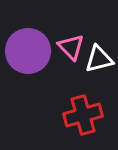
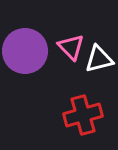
purple circle: moved 3 px left
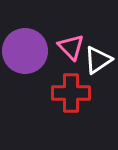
white triangle: moved 1 px left, 1 px down; rotated 20 degrees counterclockwise
red cross: moved 12 px left, 22 px up; rotated 15 degrees clockwise
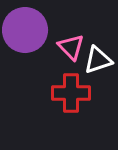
purple circle: moved 21 px up
white triangle: rotated 16 degrees clockwise
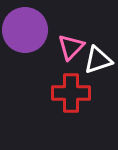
pink triangle: rotated 28 degrees clockwise
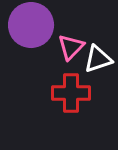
purple circle: moved 6 px right, 5 px up
white triangle: moved 1 px up
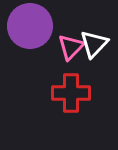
purple circle: moved 1 px left, 1 px down
white triangle: moved 4 px left, 15 px up; rotated 28 degrees counterclockwise
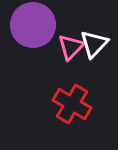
purple circle: moved 3 px right, 1 px up
red cross: moved 1 px right, 11 px down; rotated 30 degrees clockwise
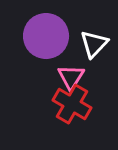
purple circle: moved 13 px right, 11 px down
pink triangle: moved 30 px down; rotated 12 degrees counterclockwise
